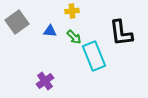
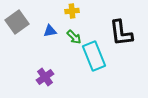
blue triangle: rotated 16 degrees counterclockwise
purple cross: moved 4 px up
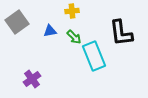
purple cross: moved 13 px left, 2 px down
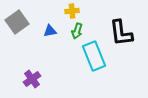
green arrow: moved 3 px right, 6 px up; rotated 63 degrees clockwise
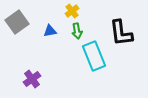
yellow cross: rotated 32 degrees counterclockwise
green arrow: rotated 28 degrees counterclockwise
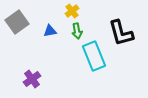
black L-shape: rotated 8 degrees counterclockwise
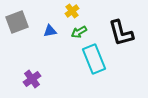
gray square: rotated 15 degrees clockwise
green arrow: moved 2 px right, 1 px down; rotated 70 degrees clockwise
cyan rectangle: moved 3 px down
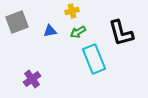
yellow cross: rotated 24 degrees clockwise
green arrow: moved 1 px left
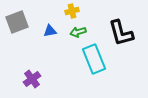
green arrow: rotated 14 degrees clockwise
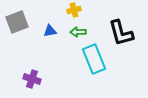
yellow cross: moved 2 px right, 1 px up
green arrow: rotated 14 degrees clockwise
purple cross: rotated 36 degrees counterclockwise
